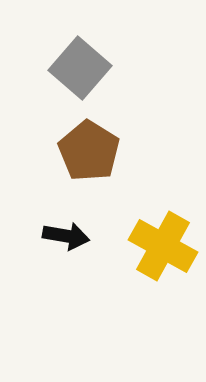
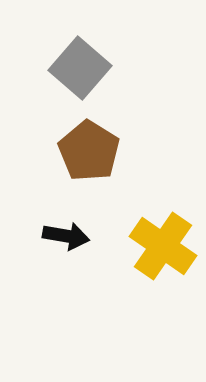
yellow cross: rotated 6 degrees clockwise
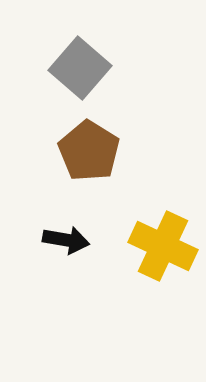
black arrow: moved 4 px down
yellow cross: rotated 10 degrees counterclockwise
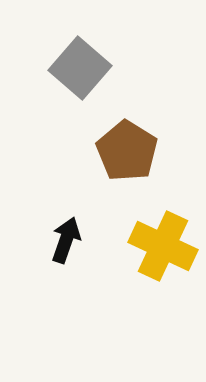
brown pentagon: moved 38 px right
black arrow: rotated 81 degrees counterclockwise
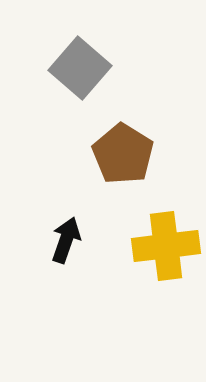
brown pentagon: moved 4 px left, 3 px down
yellow cross: moved 3 px right; rotated 32 degrees counterclockwise
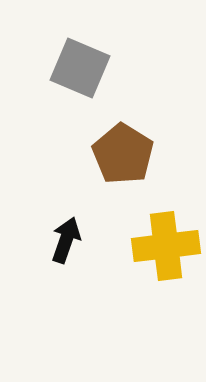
gray square: rotated 18 degrees counterclockwise
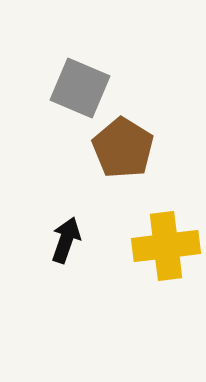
gray square: moved 20 px down
brown pentagon: moved 6 px up
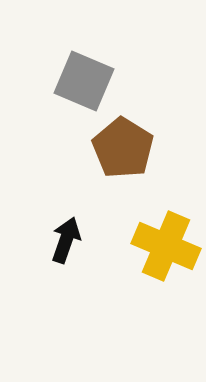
gray square: moved 4 px right, 7 px up
yellow cross: rotated 30 degrees clockwise
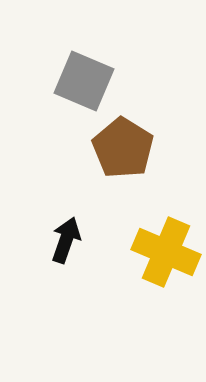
yellow cross: moved 6 px down
